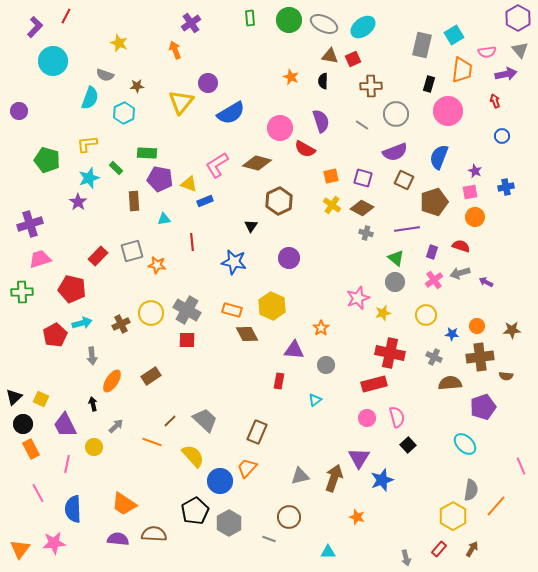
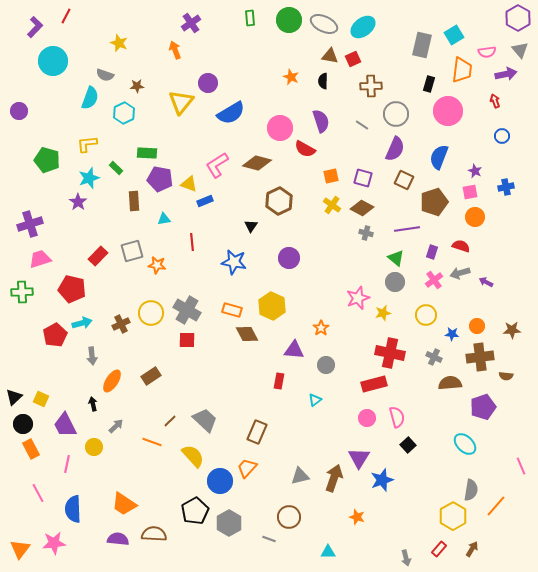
purple semicircle at (395, 152): moved 3 px up; rotated 45 degrees counterclockwise
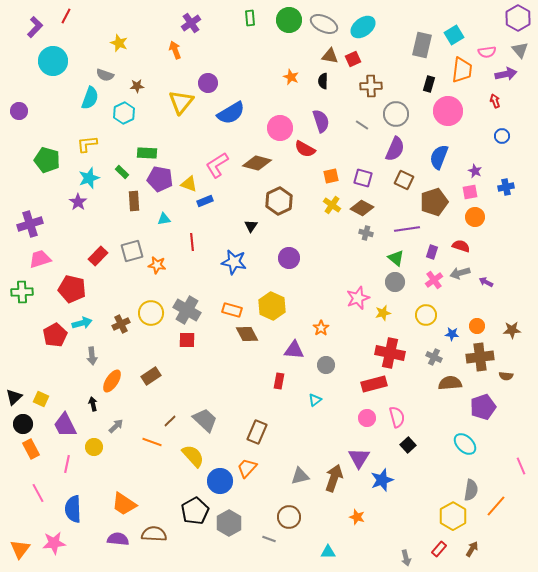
green rectangle at (116, 168): moved 6 px right, 4 px down
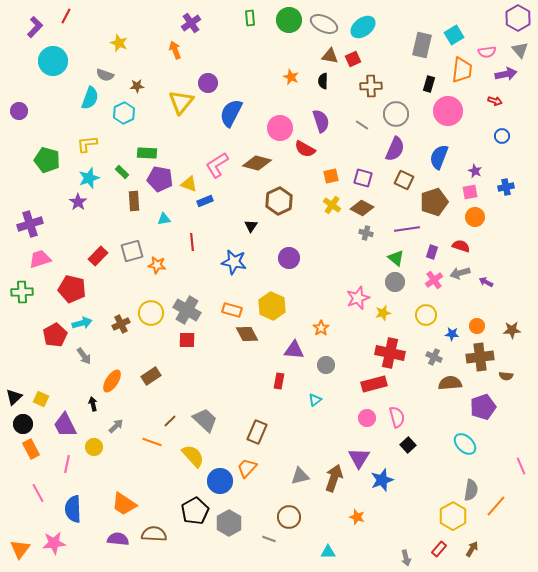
red arrow at (495, 101): rotated 128 degrees clockwise
blue semicircle at (231, 113): rotated 148 degrees clockwise
gray arrow at (92, 356): moved 8 px left; rotated 30 degrees counterclockwise
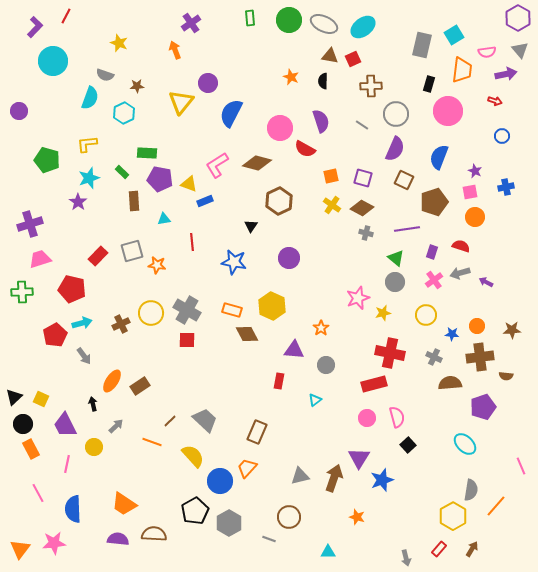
brown rectangle at (151, 376): moved 11 px left, 10 px down
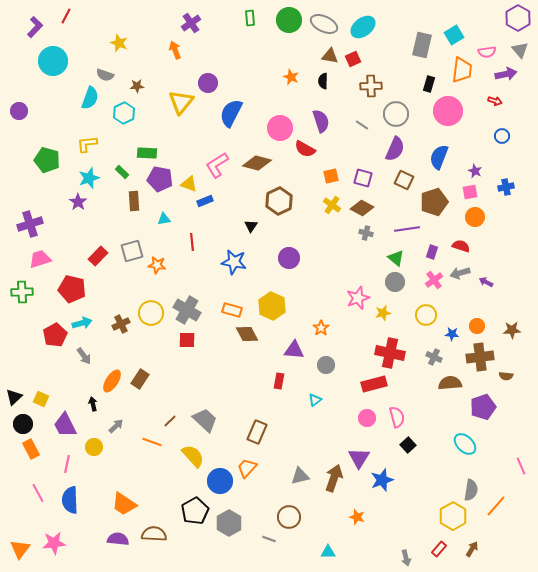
brown rectangle at (140, 386): moved 7 px up; rotated 24 degrees counterclockwise
blue semicircle at (73, 509): moved 3 px left, 9 px up
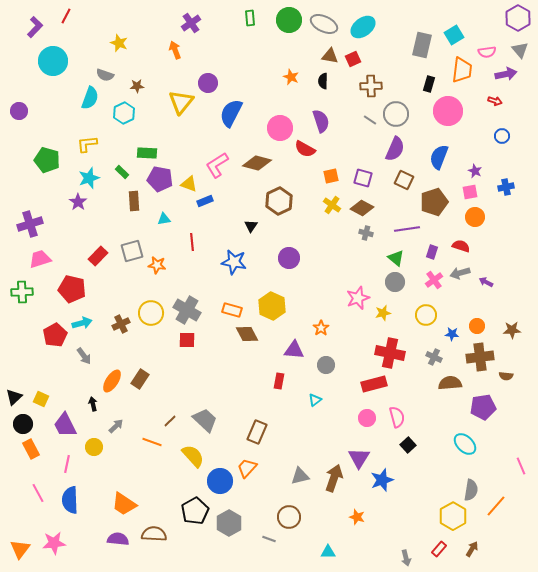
gray line at (362, 125): moved 8 px right, 5 px up
purple pentagon at (483, 407): rotated 10 degrees clockwise
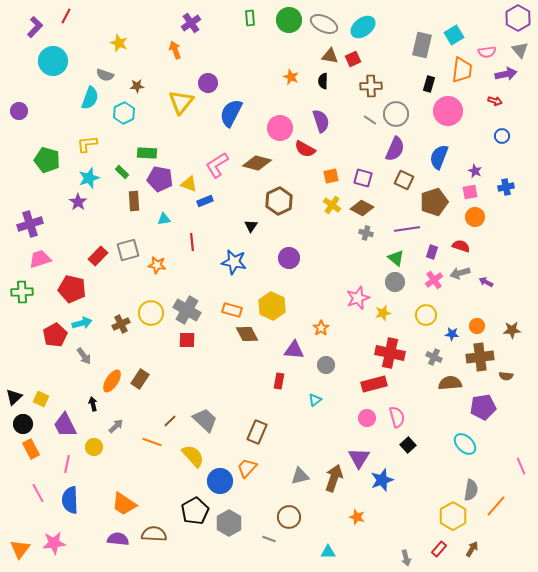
gray square at (132, 251): moved 4 px left, 1 px up
